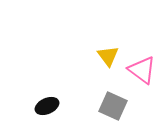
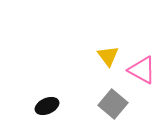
pink triangle: rotated 8 degrees counterclockwise
gray square: moved 2 px up; rotated 16 degrees clockwise
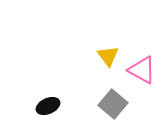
black ellipse: moved 1 px right
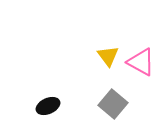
pink triangle: moved 1 px left, 8 px up
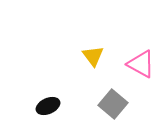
yellow triangle: moved 15 px left
pink triangle: moved 2 px down
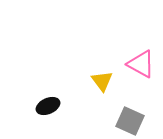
yellow triangle: moved 9 px right, 25 px down
gray square: moved 17 px right, 17 px down; rotated 16 degrees counterclockwise
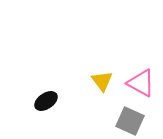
pink triangle: moved 19 px down
black ellipse: moved 2 px left, 5 px up; rotated 10 degrees counterclockwise
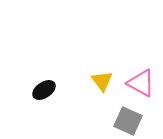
black ellipse: moved 2 px left, 11 px up
gray square: moved 2 px left
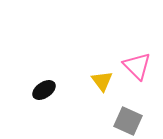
pink triangle: moved 4 px left, 17 px up; rotated 16 degrees clockwise
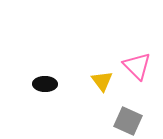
black ellipse: moved 1 px right, 6 px up; rotated 35 degrees clockwise
